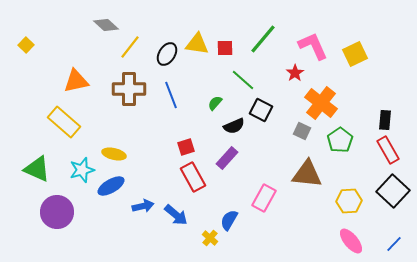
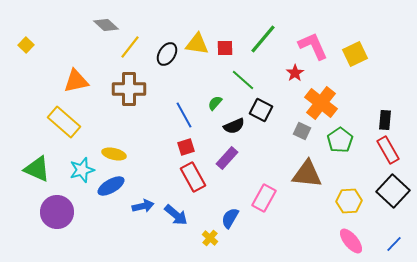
blue line at (171, 95): moved 13 px right, 20 px down; rotated 8 degrees counterclockwise
blue semicircle at (229, 220): moved 1 px right, 2 px up
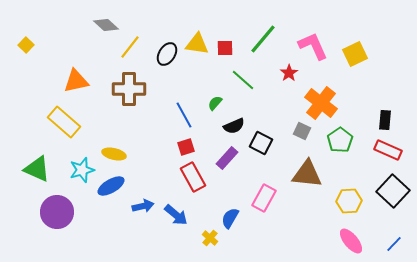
red star at (295, 73): moved 6 px left
black square at (261, 110): moved 33 px down
red rectangle at (388, 150): rotated 36 degrees counterclockwise
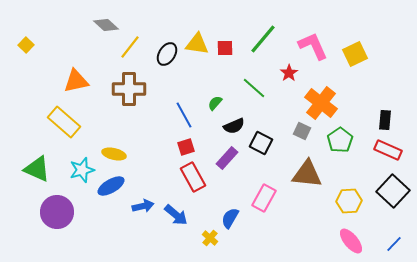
green line at (243, 80): moved 11 px right, 8 px down
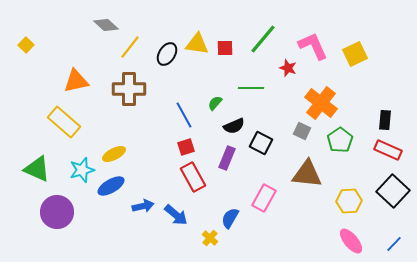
red star at (289, 73): moved 1 px left, 5 px up; rotated 18 degrees counterclockwise
green line at (254, 88): moved 3 px left; rotated 40 degrees counterclockwise
yellow ellipse at (114, 154): rotated 40 degrees counterclockwise
purple rectangle at (227, 158): rotated 20 degrees counterclockwise
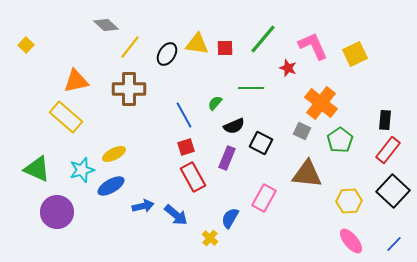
yellow rectangle at (64, 122): moved 2 px right, 5 px up
red rectangle at (388, 150): rotated 76 degrees counterclockwise
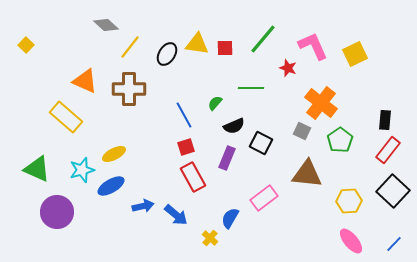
orange triangle at (76, 81): moved 9 px right; rotated 36 degrees clockwise
pink rectangle at (264, 198): rotated 24 degrees clockwise
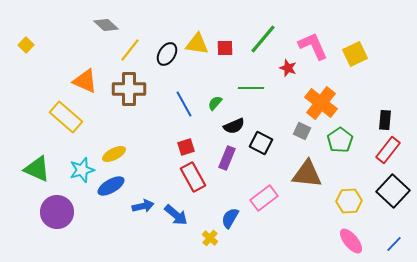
yellow line at (130, 47): moved 3 px down
blue line at (184, 115): moved 11 px up
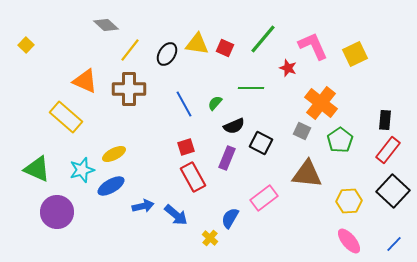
red square at (225, 48): rotated 24 degrees clockwise
pink ellipse at (351, 241): moved 2 px left
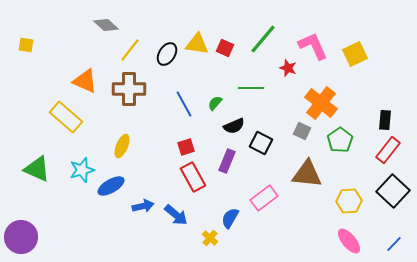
yellow square at (26, 45): rotated 35 degrees counterclockwise
yellow ellipse at (114, 154): moved 8 px right, 8 px up; rotated 40 degrees counterclockwise
purple rectangle at (227, 158): moved 3 px down
purple circle at (57, 212): moved 36 px left, 25 px down
